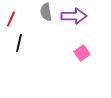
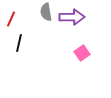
purple arrow: moved 2 px left, 1 px down
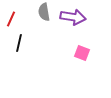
gray semicircle: moved 2 px left
purple arrow: moved 1 px right; rotated 10 degrees clockwise
pink square: rotated 35 degrees counterclockwise
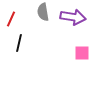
gray semicircle: moved 1 px left
pink square: rotated 21 degrees counterclockwise
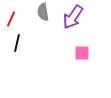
purple arrow: rotated 115 degrees clockwise
black line: moved 2 px left
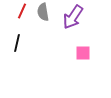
red line: moved 11 px right, 8 px up
pink square: moved 1 px right
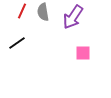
black line: rotated 42 degrees clockwise
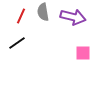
red line: moved 1 px left, 5 px down
purple arrow: rotated 110 degrees counterclockwise
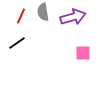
purple arrow: rotated 30 degrees counterclockwise
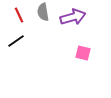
red line: moved 2 px left, 1 px up; rotated 49 degrees counterclockwise
black line: moved 1 px left, 2 px up
pink square: rotated 14 degrees clockwise
